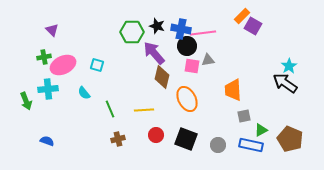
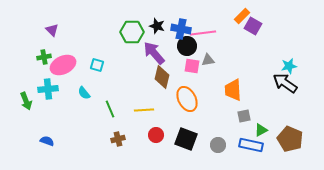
cyan star: rotated 21 degrees clockwise
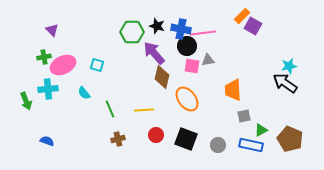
orange ellipse: rotated 10 degrees counterclockwise
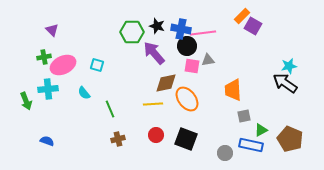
brown diamond: moved 4 px right, 6 px down; rotated 65 degrees clockwise
yellow line: moved 9 px right, 6 px up
gray circle: moved 7 px right, 8 px down
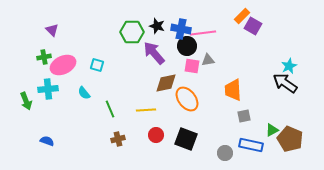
cyan star: rotated 14 degrees counterclockwise
yellow line: moved 7 px left, 6 px down
green triangle: moved 11 px right
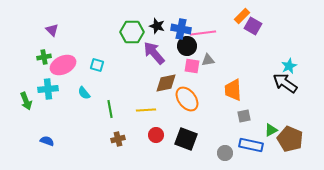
green line: rotated 12 degrees clockwise
green triangle: moved 1 px left
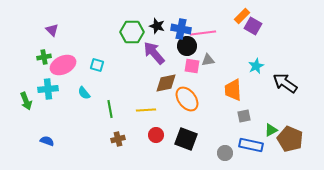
cyan star: moved 33 px left
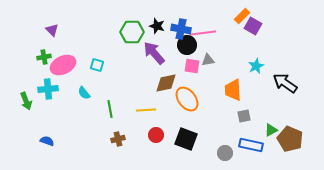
black circle: moved 1 px up
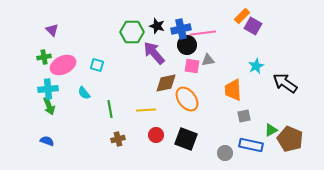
blue cross: rotated 24 degrees counterclockwise
green arrow: moved 23 px right, 5 px down
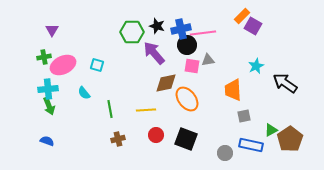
purple triangle: rotated 16 degrees clockwise
brown pentagon: rotated 15 degrees clockwise
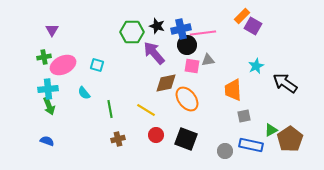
yellow line: rotated 36 degrees clockwise
gray circle: moved 2 px up
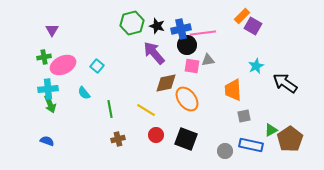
green hexagon: moved 9 px up; rotated 15 degrees counterclockwise
cyan square: moved 1 px down; rotated 24 degrees clockwise
green arrow: moved 1 px right, 2 px up
